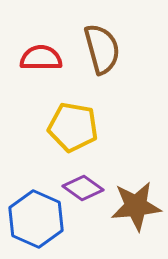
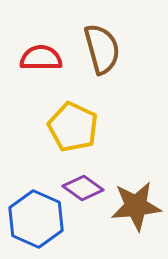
yellow pentagon: rotated 15 degrees clockwise
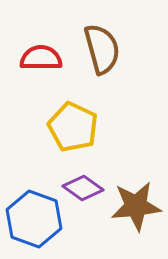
blue hexagon: moved 2 px left; rotated 4 degrees counterclockwise
